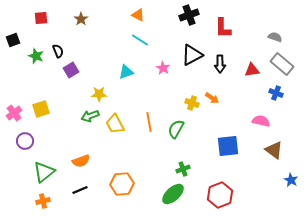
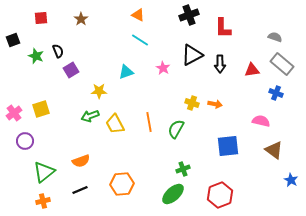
yellow star: moved 3 px up
orange arrow: moved 3 px right, 6 px down; rotated 24 degrees counterclockwise
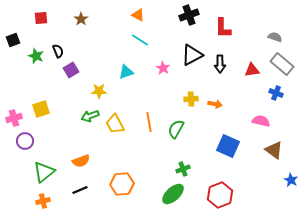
yellow cross: moved 1 px left, 4 px up; rotated 24 degrees counterclockwise
pink cross: moved 5 px down; rotated 21 degrees clockwise
blue square: rotated 30 degrees clockwise
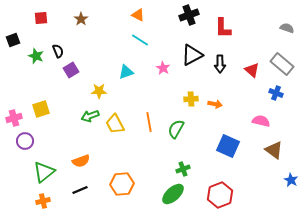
gray semicircle: moved 12 px right, 9 px up
red triangle: rotated 49 degrees clockwise
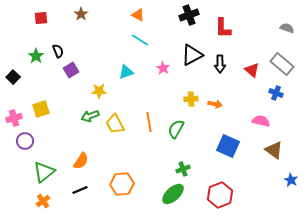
brown star: moved 5 px up
black square: moved 37 px down; rotated 24 degrees counterclockwise
green star: rotated 14 degrees clockwise
orange semicircle: rotated 36 degrees counterclockwise
orange cross: rotated 24 degrees counterclockwise
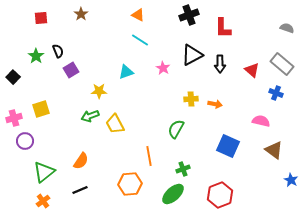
orange line: moved 34 px down
orange hexagon: moved 8 px right
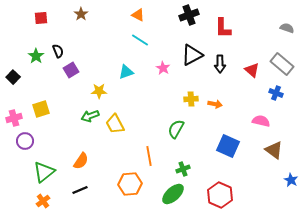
red hexagon: rotated 15 degrees counterclockwise
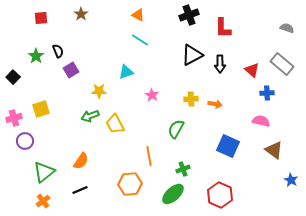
pink star: moved 11 px left, 27 px down
blue cross: moved 9 px left; rotated 24 degrees counterclockwise
